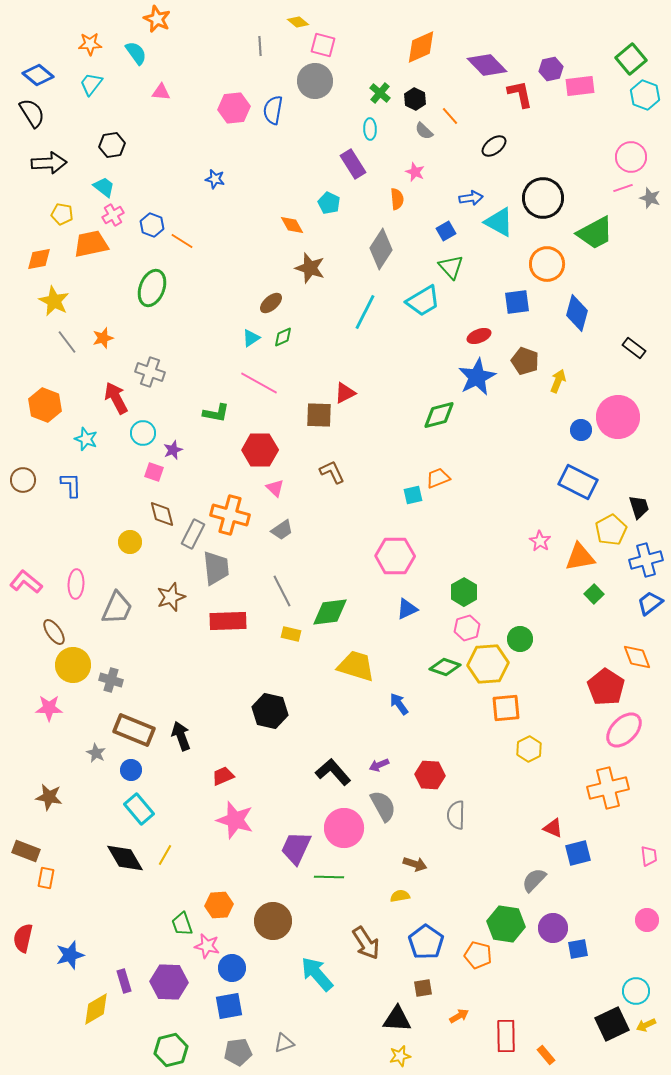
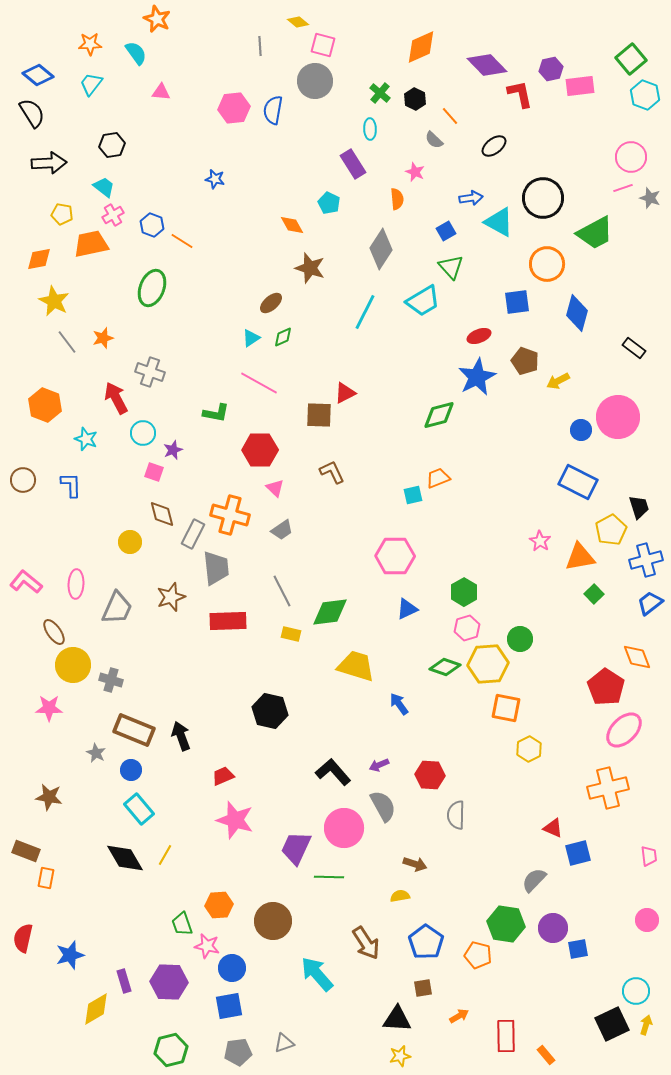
gray semicircle at (424, 131): moved 10 px right, 9 px down
yellow arrow at (558, 381): rotated 140 degrees counterclockwise
orange square at (506, 708): rotated 16 degrees clockwise
yellow arrow at (646, 1025): rotated 132 degrees clockwise
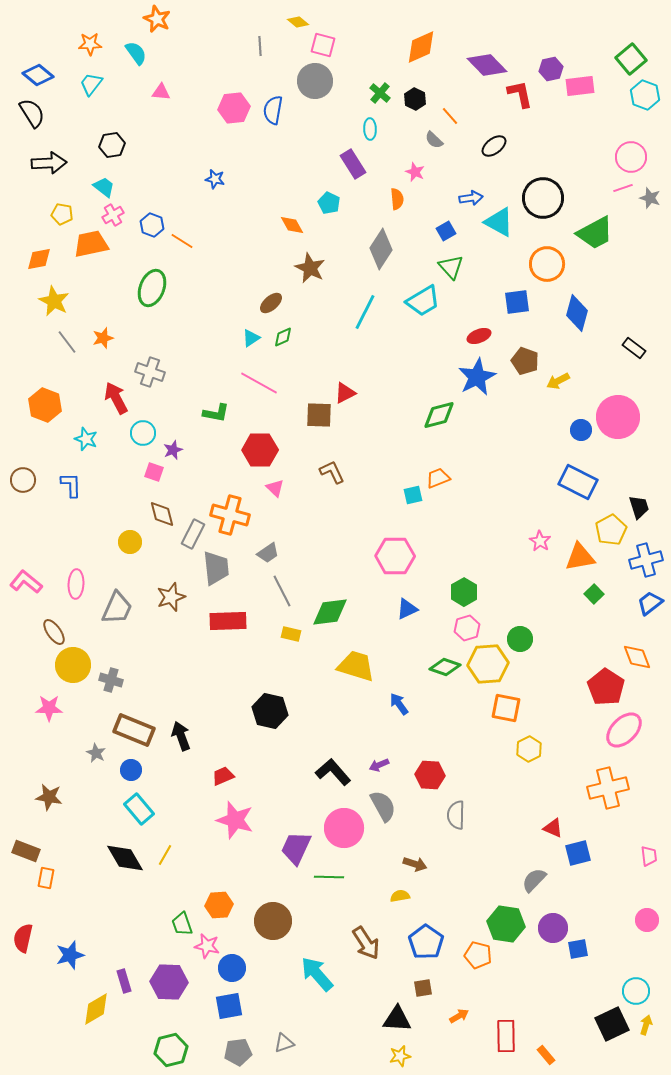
brown star at (310, 268): rotated 8 degrees clockwise
gray trapezoid at (282, 530): moved 14 px left, 23 px down
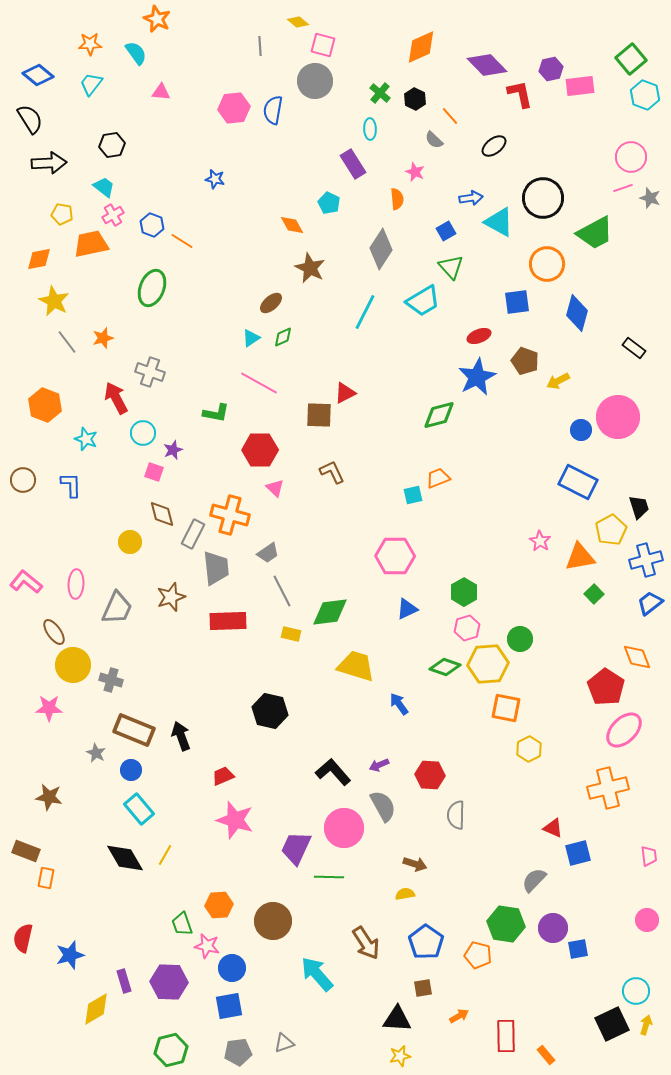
black semicircle at (32, 113): moved 2 px left, 6 px down
yellow semicircle at (400, 896): moved 5 px right, 2 px up
